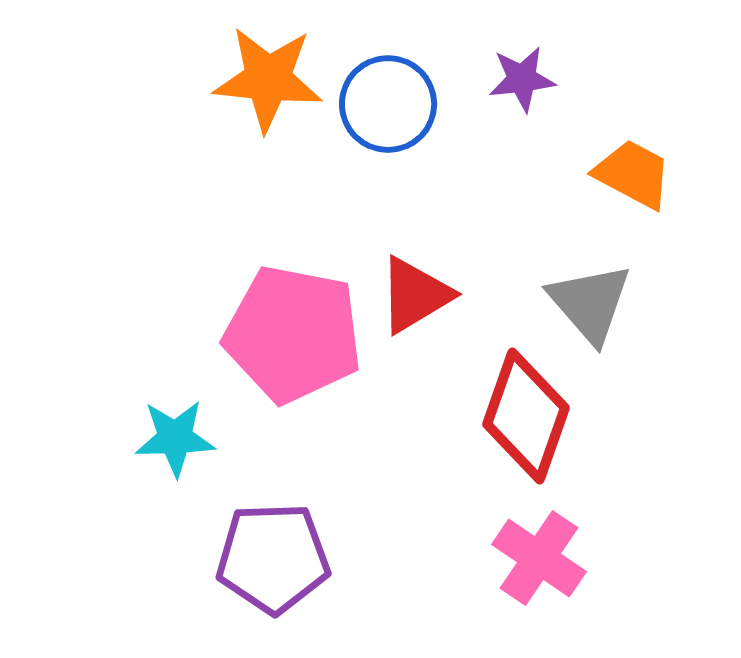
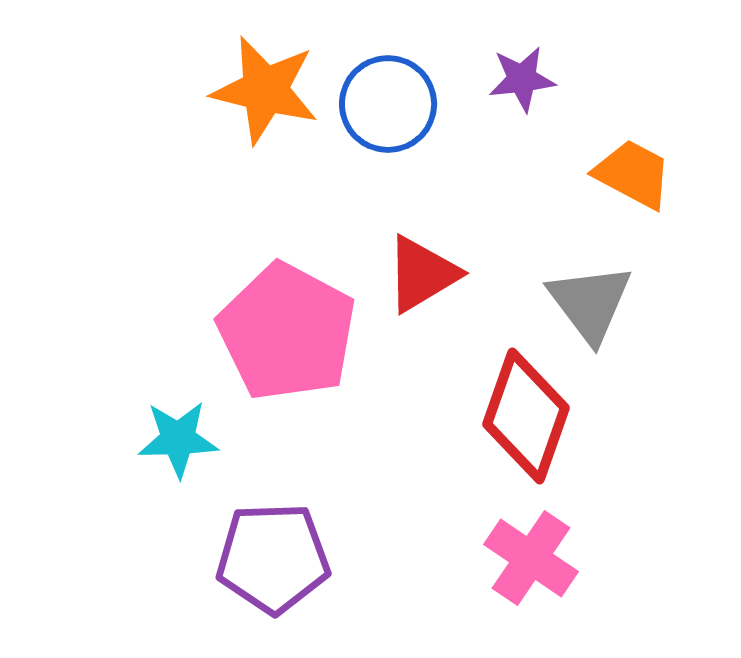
orange star: moved 3 px left, 11 px down; rotated 8 degrees clockwise
red triangle: moved 7 px right, 21 px up
gray triangle: rotated 4 degrees clockwise
pink pentagon: moved 6 px left, 2 px up; rotated 17 degrees clockwise
cyan star: moved 3 px right, 1 px down
pink cross: moved 8 px left
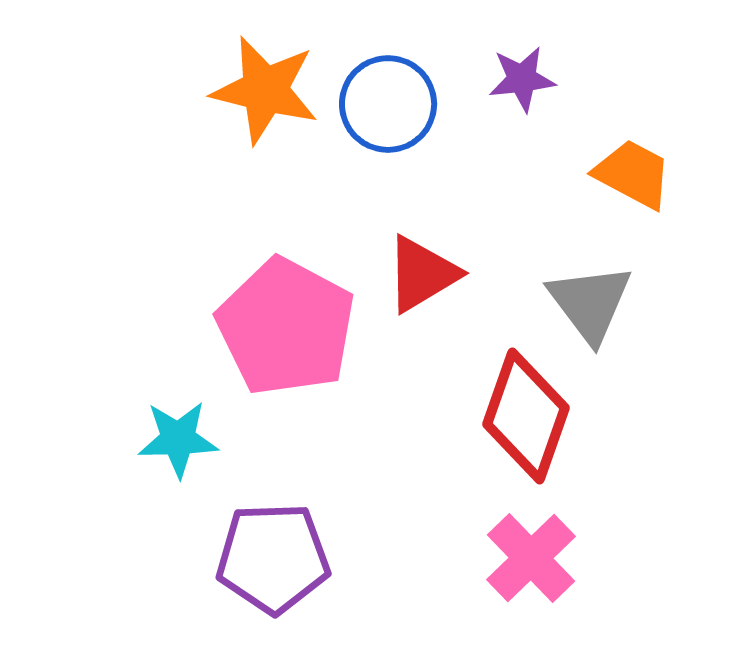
pink pentagon: moved 1 px left, 5 px up
pink cross: rotated 12 degrees clockwise
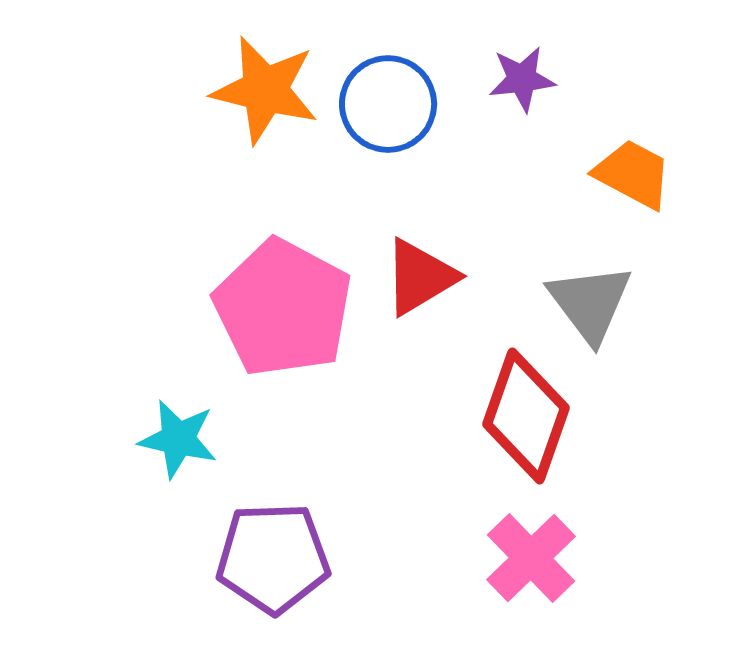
red triangle: moved 2 px left, 3 px down
pink pentagon: moved 3 px left, 19 px up
cyan star: rotated 14 degrees clockwise
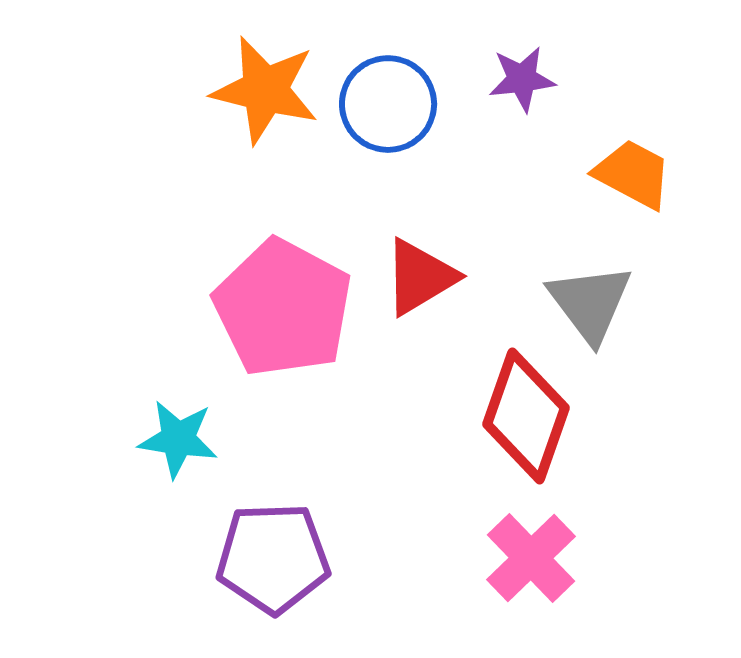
cyan star: rotated 4 degrees counterclockwise
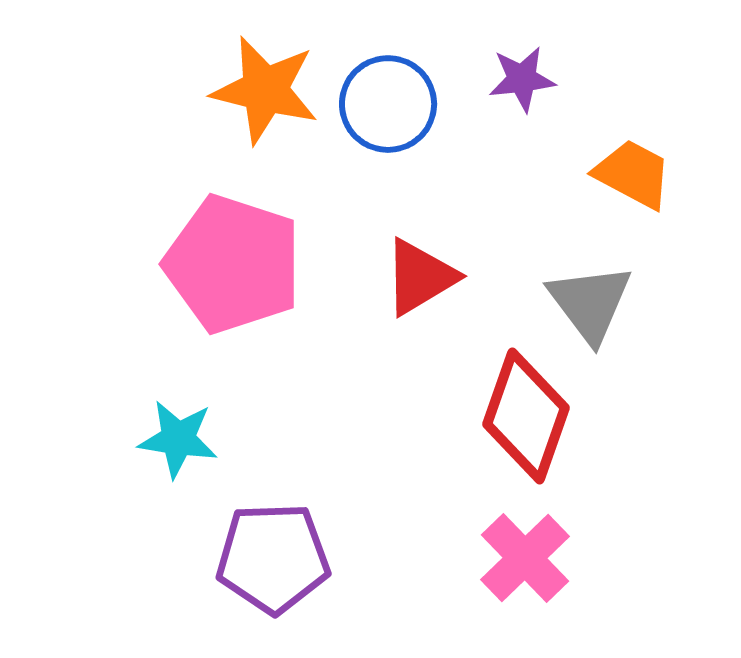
pink pentagon: moved 50 px left, 44 px up; rotated 10 degrees counterclockwise
pink cross: moved 6 px left
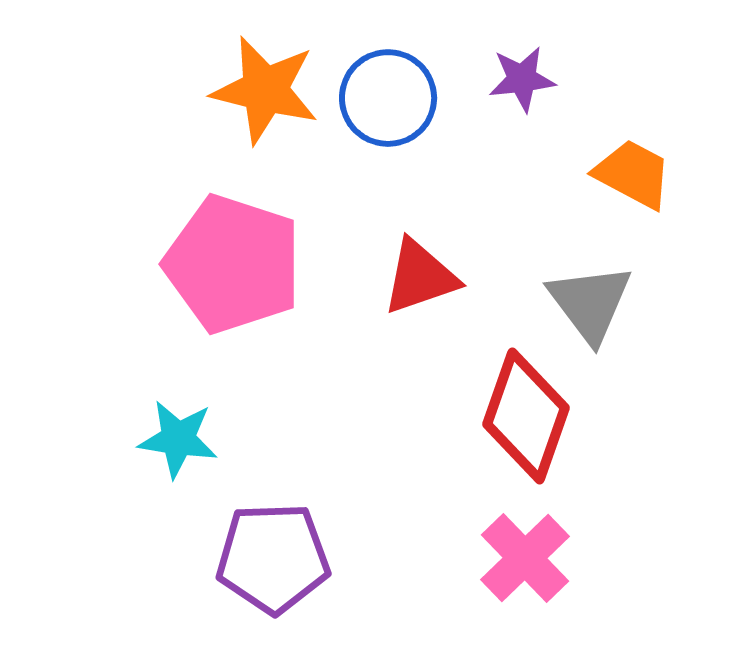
blue circle: moved 6 px up
red triangle: rotated 12 degrees clockwise
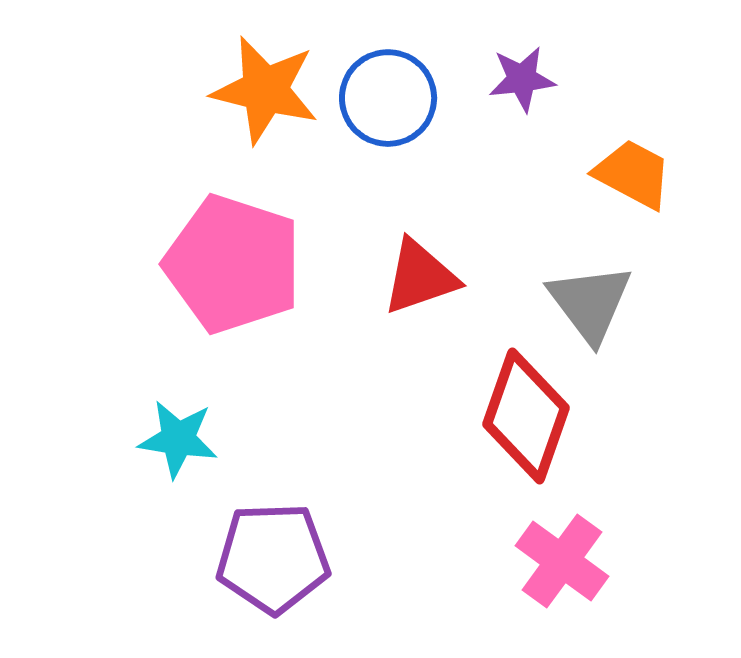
pink cross: moved 37 px right, 3 px down; rotated 10 degrees counterclockwise
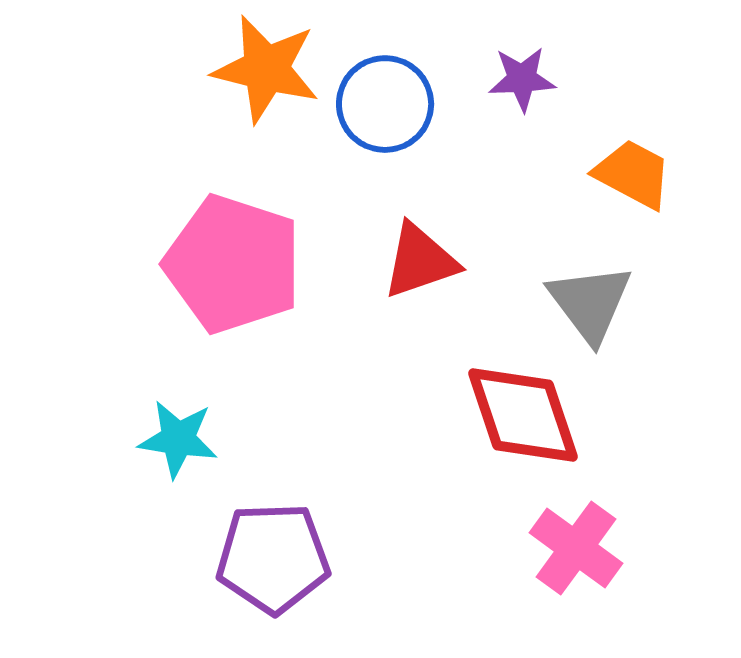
purple star: rotated 4 degrees clockwise
orange star: moved 1 px right, 21 px up
blue circle: moved 3 px left, 6 px down
red triangle: moved 16 px up
red diamond: moved 3 px left, 1 px up; rotated 38 degrees counterclockwise
pink cross: moved 14 px right, 13 px up
